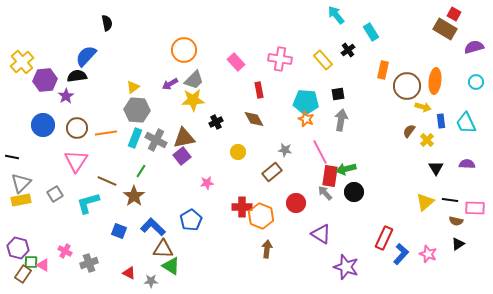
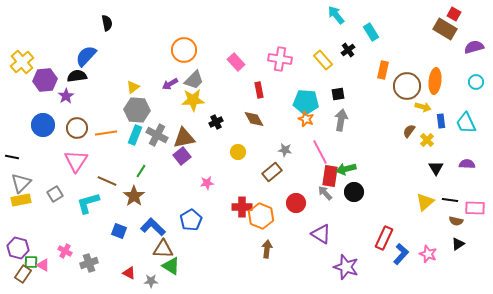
cyan rectangle at (135, 138): moved 3 px up
gray cross at (156, 140): moved 1 px right, 5 px up
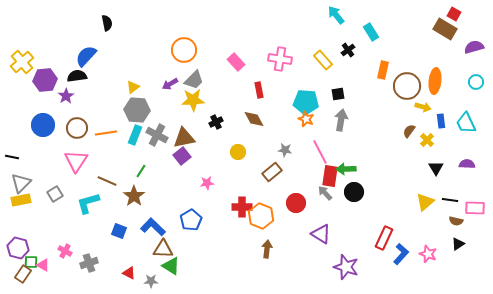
green arrow at (346, 169): rotated 12 degrees clockwise
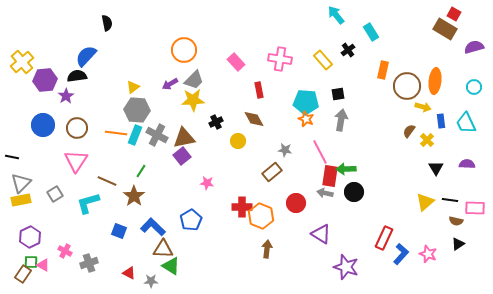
cyan circle at (476, 82): moved 2 px left, 5 px down
orange line at (106, 133): moved 10 px right; rotated 15 degrees clockwise
yellow circle at (238, 152): moved 11 px up
pink star at (207, 183): rotated 16 degrees clockwise
gray arrow at (325, 193): rotated 35 degrees counterclockwise
purple hexagon at (18, 248): moved 12 px right, 11 px up; rotated 20 degrees clockwise
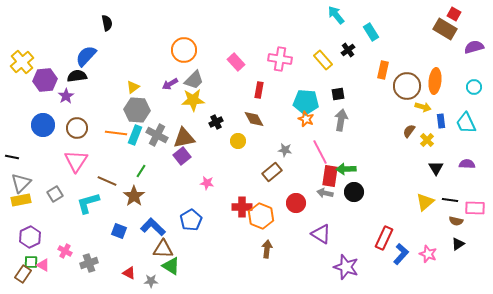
red rectangle at (259, 90): rotated 21 degrees clockwise
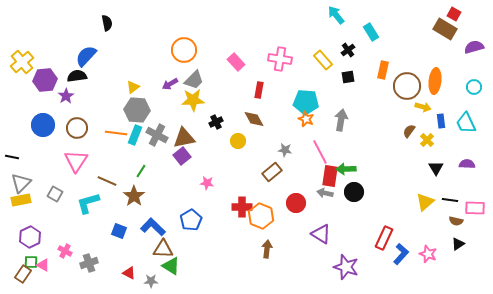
black square at (338, 94): moved 10 px right, 17 px up
gray square at (55, 194): rotated 28 degrees counterclockwise
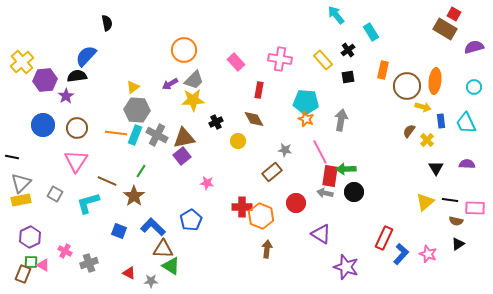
brown rectangle at (23, 274): rotated 12 degrees counterclockwise
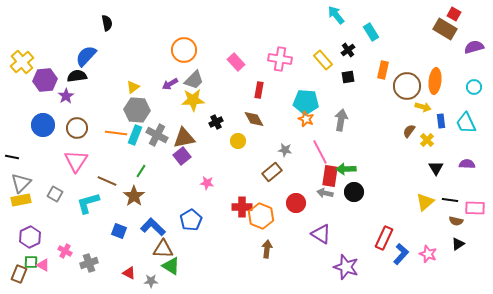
brown rectangle at (23, 274): moved 4 px left
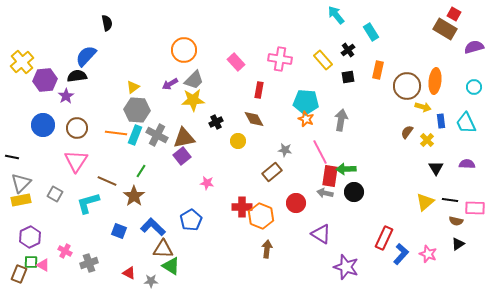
orange rectangle at (383, 70): moved 5 px left
brown semicircle at (409, 131): moved 2 px left, 1 px down
